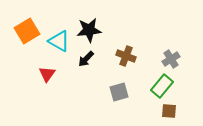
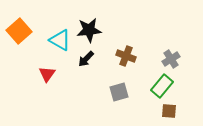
orange square: moved 8 px left; rotated 10 degrees counterclockwise
cyan triangle: moved 1 px right, 1 px up
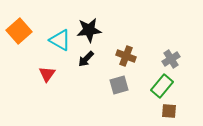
gray square: moved 7 px up
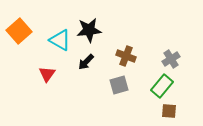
black arrow: moved 3 px down
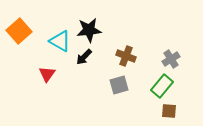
cyan triangle: moved 1 px down
black arrow: moved 2 px left, 5 px up
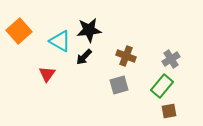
brown square: rotated 14 degrees counterclockwise
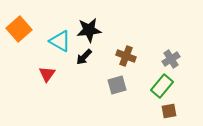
orange square: moved 2 px up
gray square: moved 2 px left
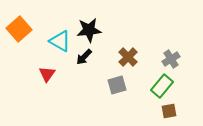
brown cross: moved 2 px right, 1 px down; rotated 24 degrees clockwise
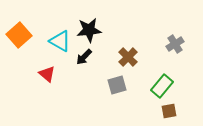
orange square: moved 6 px down
gray cross: moved 4 px right, 15 px up
red triangle: rotated 24 degrees counterclockwise
